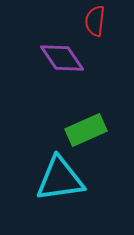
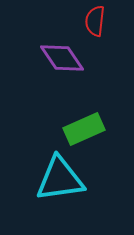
green rectangle: moved 2 px left, 1 px up
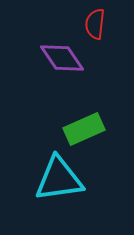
red semicircle: moved 3 px down
cyan triangle: moved 1 px left
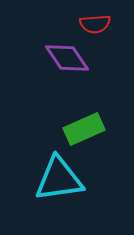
red semicircle: rotated 100 degrees counterclockwise
purple diamond: moved 5 px right
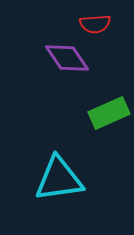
green rectangle: moved 25 px right, 16 px up
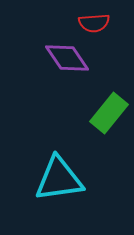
red semicircle: moved 1 px left, 1 px up
green rectangle: rotated 27 degrees counterclockwise
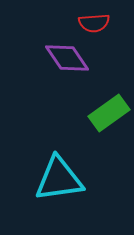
green rectangle: rotated 15 degrees clockwise
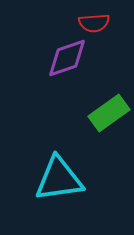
purple diamond: rotated 75 degrees counterclockwise
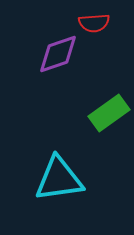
purple diamond: moved 9 px left, 4 px up
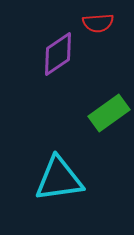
red semicircle: moved 4 px right
purple diamond: rotated 15 degrees counterclockwise
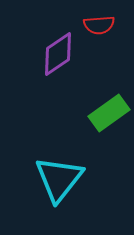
red semicircle: moved 1 px right, 2 px down
cyan triangle: rotated 44 degrees counterclockwise
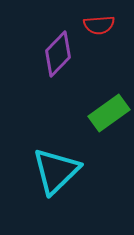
purple diamond: rotated 12 degrees counterclockwise
cyan triangle: moved 3 px left, 8 px up; rotated 8 degrees clockwise
